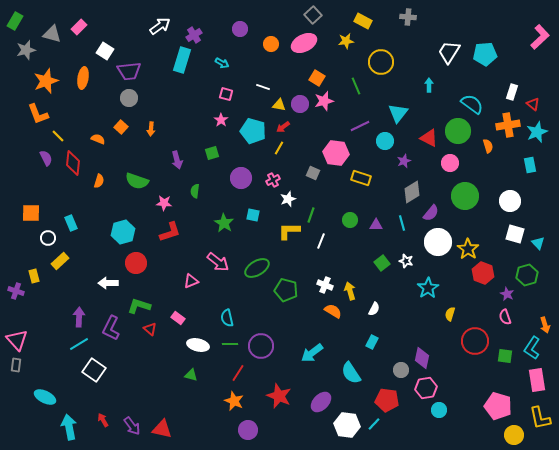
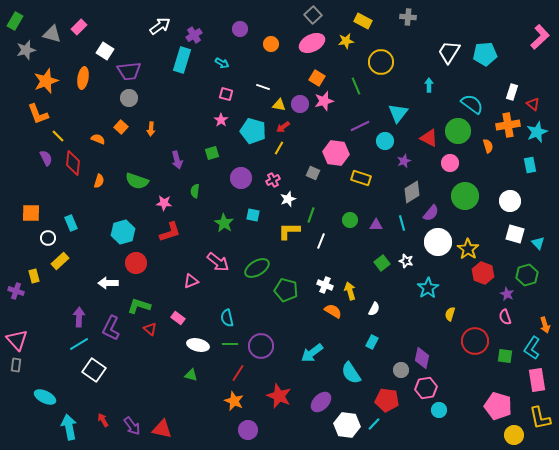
pink ellipse at (304, 43): moved 8 px right
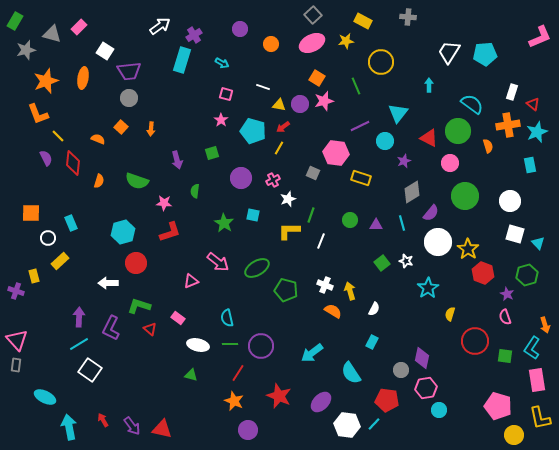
pink L-shape at (540, 37): rotated 20 degrees clockwise
white square at (94, 370): moved 4 px left
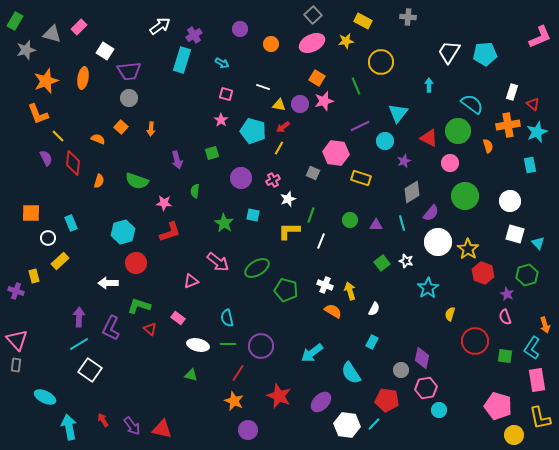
green line at (230, 344): moved 2 px left
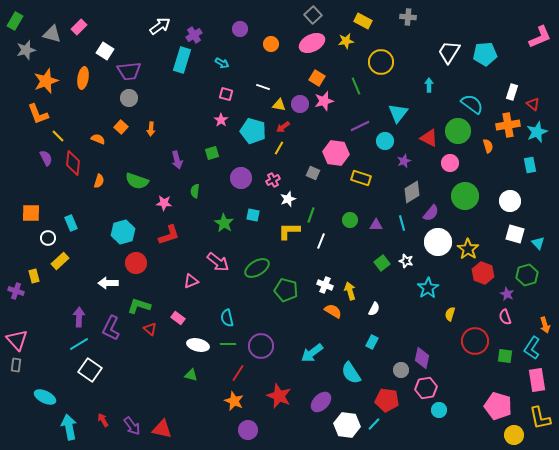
red L-shape at (170, 232): moved 1 px left, 3 px down
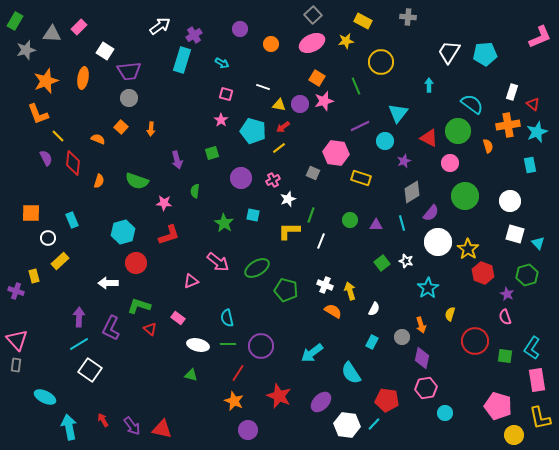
gray triangle at (52, 34): rotated 12 degrees counterclockwise
yellow line at (279, 148): rotated 24 degrees clockwise
cyan rectangle at (71, 223): moved 1 px right, 3 px up
orange arrow at (545, 325): moved 124 px left
gray circle at (401, 370): moved 1 px right, 33 px up
cyan circle at (439, 410): moved 6 px right, 3 px down
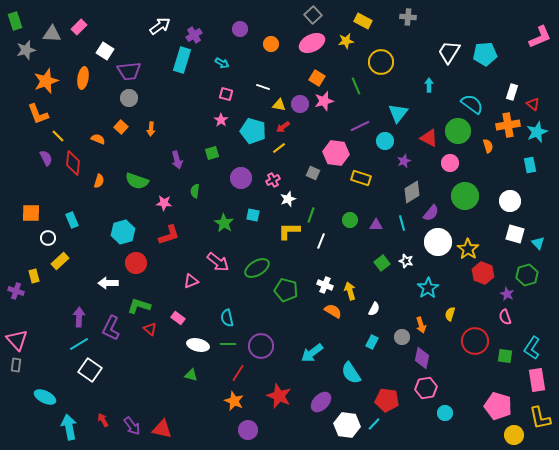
green rectangle at (15, 21): rotated 48 degrees counterclockwise
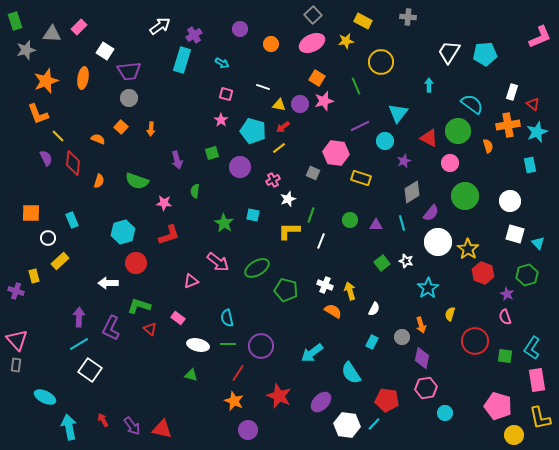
purple circle at (241, 178): moved 1 px left, 11 px up
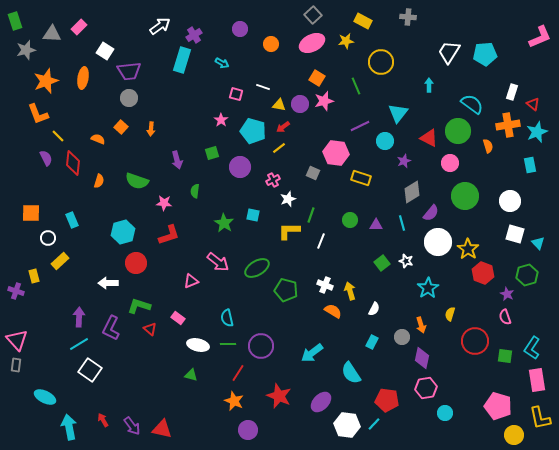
pink square at (226, 94): moved 10 px right
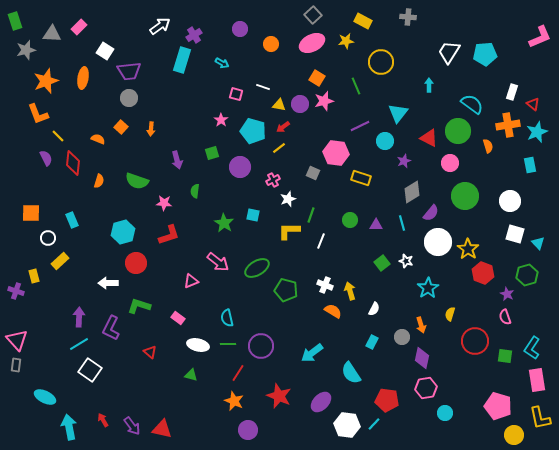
red triangle at (150, 329): moved 23 px down
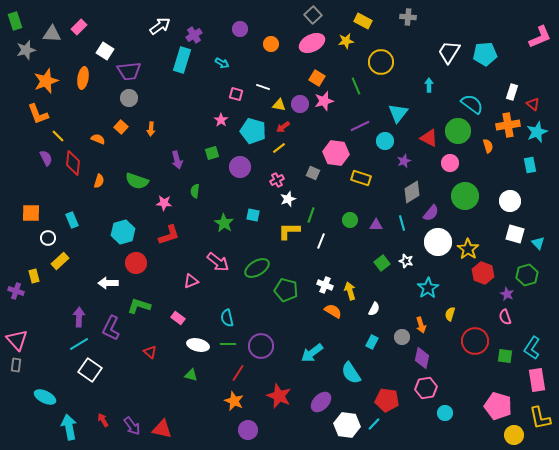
pink cross at (273, 180): moved 4 px right
